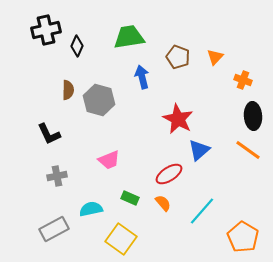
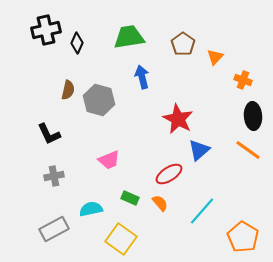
black diamond: moved 3 px up
brown pentagon: moved 5 px right, 13 px up; rotated 15 degrees clockwise
brown semicircle: rotated 12 degrees clockwise
gray cross: moved 3 px left
orange semicircle: moved 3 px left
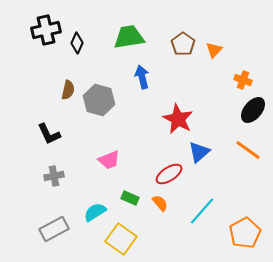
orange triangle: moved 1 px left, 7 px up
black ellipse: moved 6 px up; rotated 44 degrees clockwise
blue triangle: moved 2 px down
cyan semicircle: moved 4 px right, 3 px down; rotated 20 degrees counterclockwise
orange pentagon: moved 2 px right, 4 px up; rotated 12 degrees clockwise
